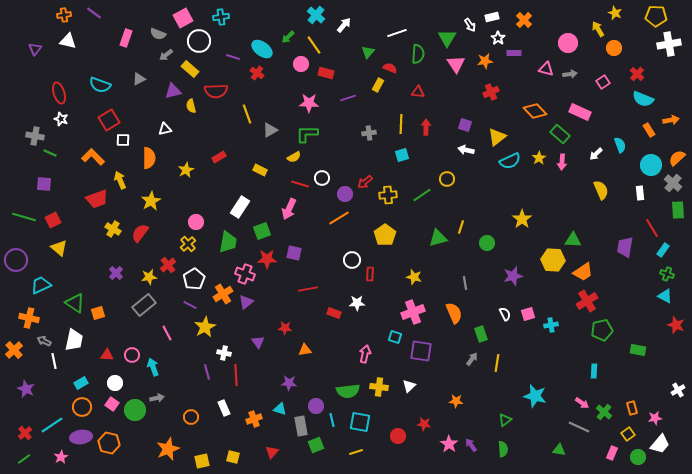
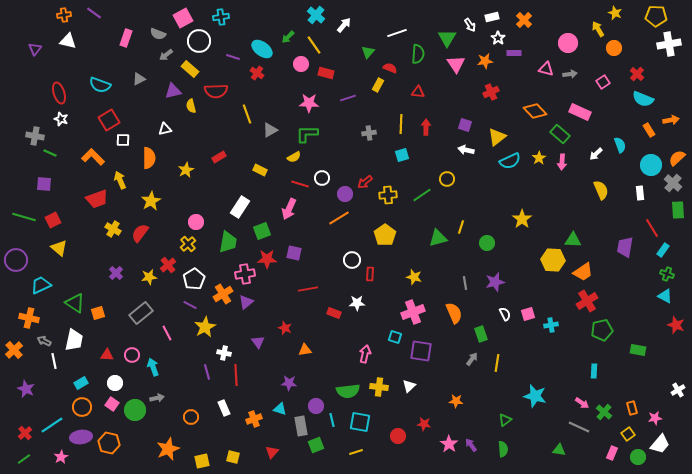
pink cross at (245, 274): rotated 30 degrees counterclockwise
purple star at (513, 276): moved 18 px left, 6 px down
gray rectangle at (144, 305): moved 3 px left, 8 px down
red star at (285, 328): rotated 16 degrees clockwise
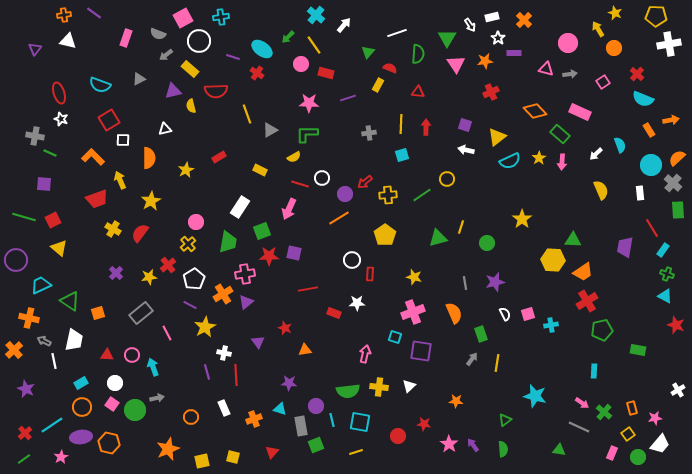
red star at (267, 259): moved 2 px right, 3 px up
green triangle at (75, 303): moved 5 px left, 2 px up
purple arrow at (471, 445): moved 2 px right
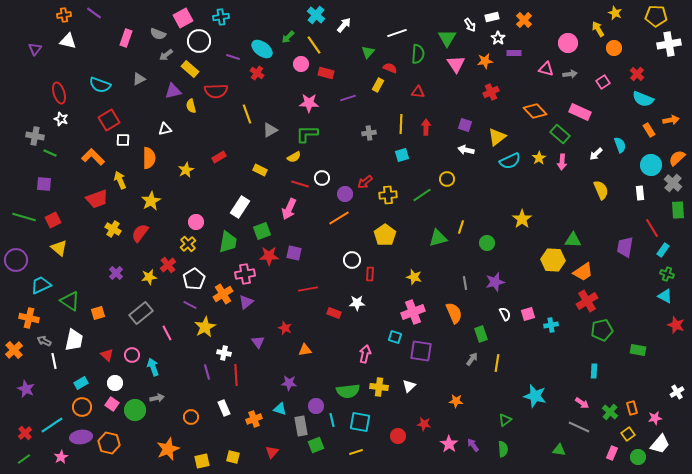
red triangle at (107, 355): rotated 40 degrees clockwise
white cross at (678, 390): moved 1 px left, 2 px down
green cross at (604, 412): moved 6 px right
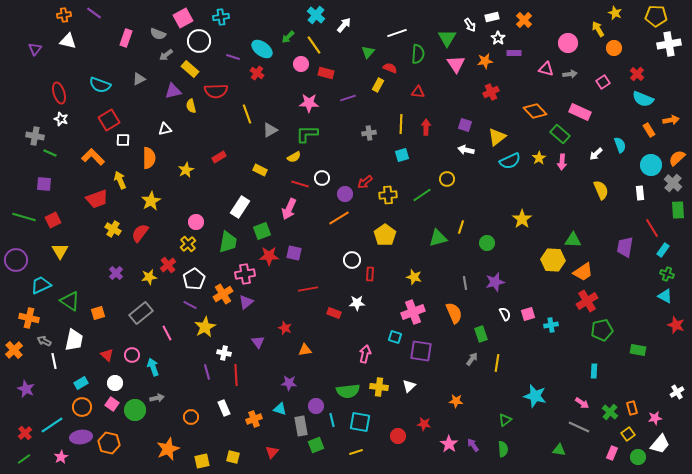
yellow triangle at (59, 248): moved 1 px right, 3 px down; rotated 18 degrees clockwise
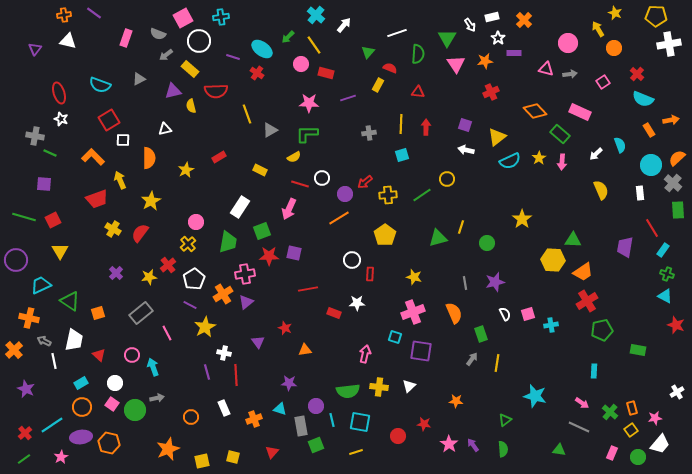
red triangle at (107, 355): moved 8 px left
yellow square at (628, 434): moved 3 px right, 4 px up
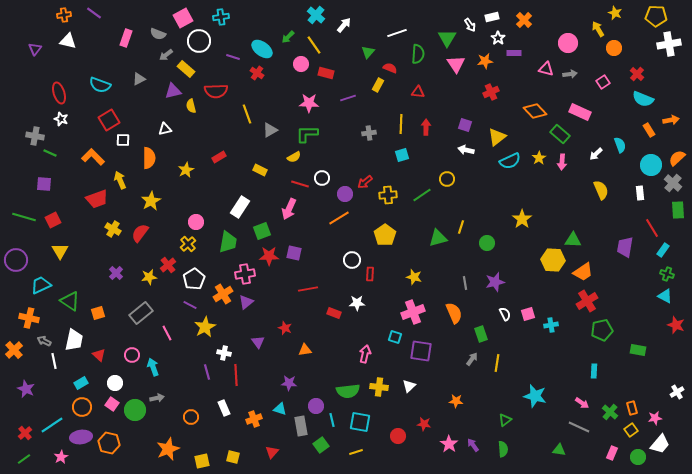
yellow rectangle at (190, 69): moved 4 px left
green square at (316, 445): moved 5 px right; rotated 14 degrees counterclockwise
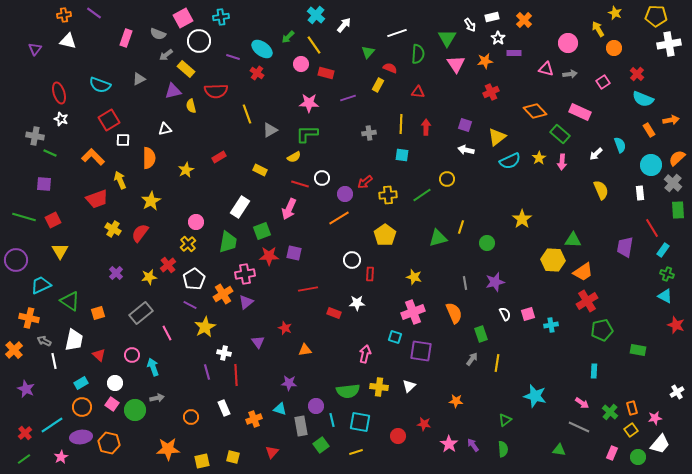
cyan square at (402, 155): rotated 24 degrees clockwise
orange star at (168, 449): rotated 20 degrees clockwise
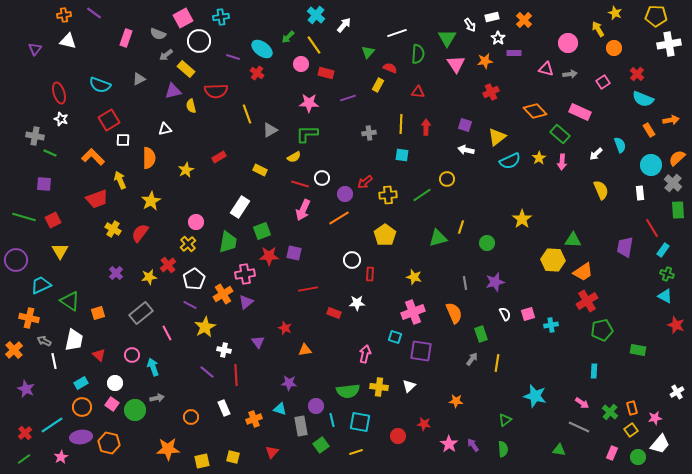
pink arrow at (289, 209): moved 14 px right, 1 px down
white cross at (224, 353): moved 3 px up
purple line at (207, 372): rotated 35 degrees counterclockwise
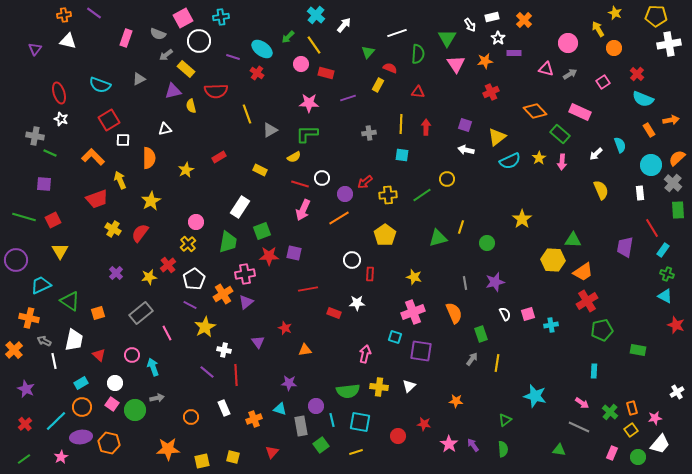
gray arrow at (570, 74): rotated 24 degrees counterclockwise
cyan line at (52, 425): moved 4 px right, 4 px up; rotated 10 degrees counterclockwise
red cross at (25, 433): moved 9 px up
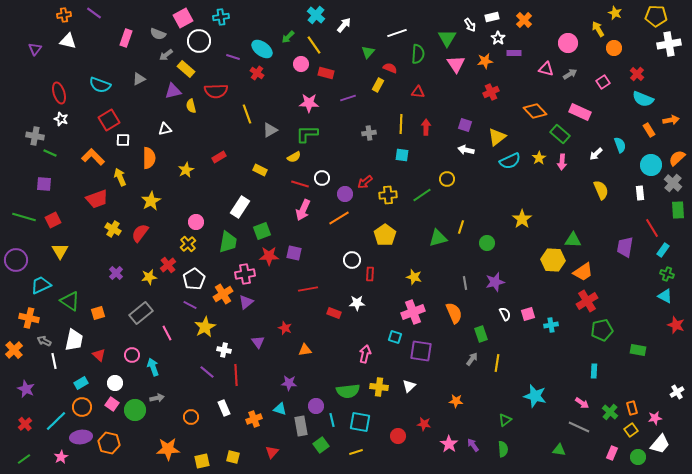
yellow arrow at (120, 180): moved 3 px up
